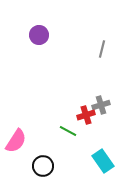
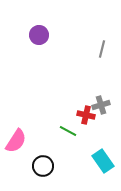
red cross: rotated 30 degrees clockwise
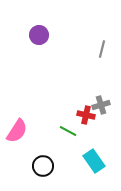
pink semicircle: moved 1 px right, 10 px up
cyan rectangle: moved 9 px left
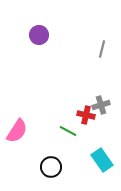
cyan rectangle: moved 8 px right, 1 px up
black circle: moved 8 px right, 1 px down
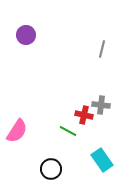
purple circle: moved 13 px left
gray cross: rotated 24 degrees clockwise
red cross: moved 2 px left
black circle: moved 2 px down
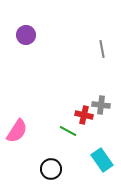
gray line: rotated 24 degrees counterclockwise
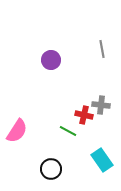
purple circle: moved 25 px right, 25 px down
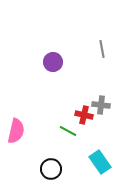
purple circle: moved 2 px right, 2 px down
pink semicircle: moved 1 px left; rotated 20 degrees counterclockwise
cyan rectangle: moved 2 px left, 2 px down
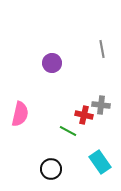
purple circle: moved 1 px left, 1 px down
pink semicircle: moved 4 px right, 17 px up
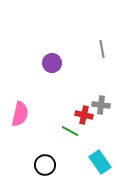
green line: moved 2 px right
black circle: moved 6 px left, 4 px up
